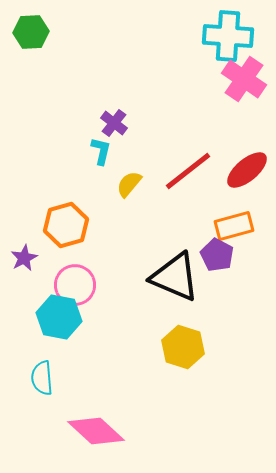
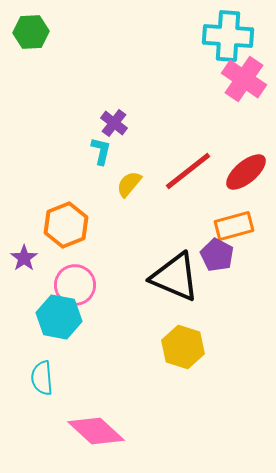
red ellipse: moved 1 px left, 2 px down
orange hexagon: rotated 6 degrees counterclockwise
purple star: rotated 8 degrees counterclockwise
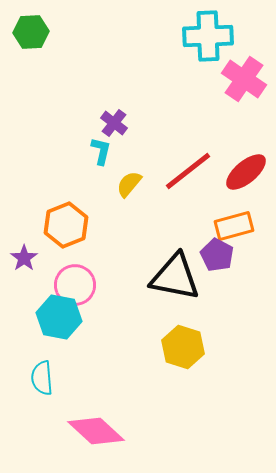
cyan cross: moved 20 px left; rotated 6 degrees counterclockwise
black triangle: rotated 12 degrees counterclockwise
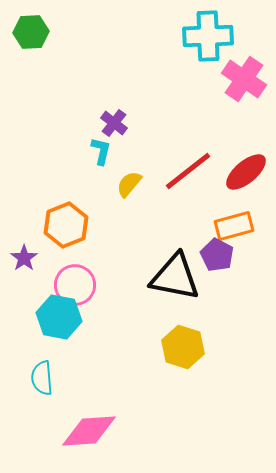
pink diamond: moved 7 px left; rotated 46 degrees counterclockwise
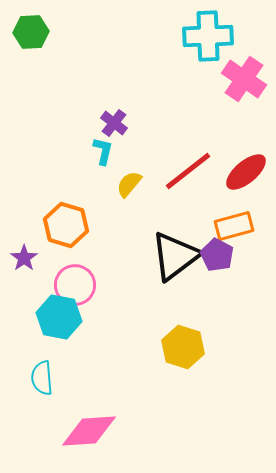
cyan L-shape: moved 2 px right
orange hexagon: rotated 21 degrees counterclockwise
black triangle: moved 21 px up; rotated 48 degrees counterclockwise
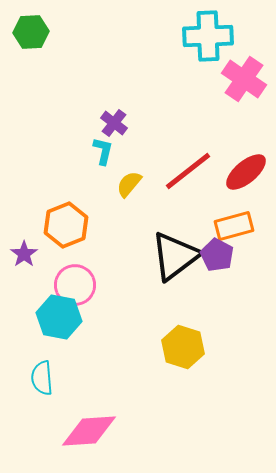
orange hexagon: rotated 21 degrees clockwise
purple star: moved 4 px up
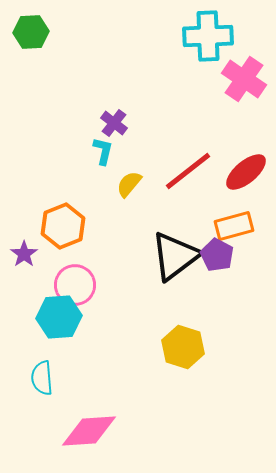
orange hexagon: moved 3 px left, 1 px down
cyan hexagon: rotated 15 degrees counterclockwise
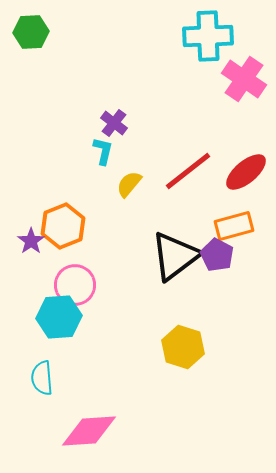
purple star: moved 7 px right, 13 px up
